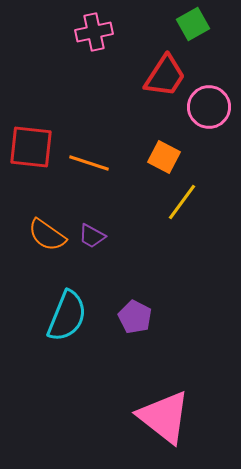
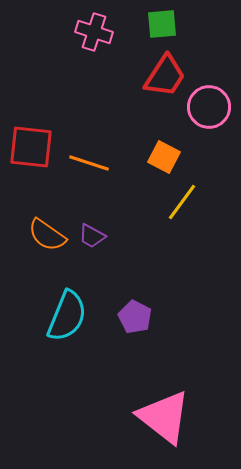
green square: moved 31 px left; rotated 24 degrees clockwise
pink cross: rotated 30 degrees clockwise
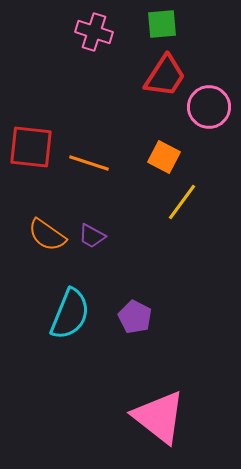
cyan semicircle: moved 3 px right, 2 px up
pink triangle: moved 5 px left
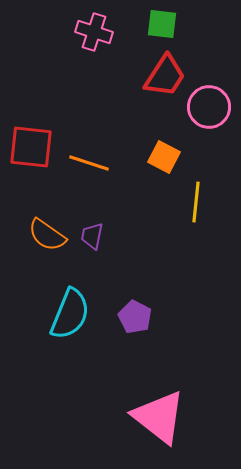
green square: rotated 12 degrees clockwise
yellow line: moved 14 px right; rotated 30 degrees counterclockwise
purple trapezoid: rotated 72 degrees clockwise
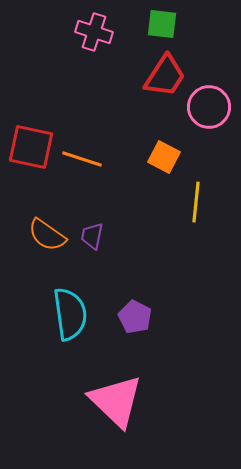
red square: rotated 6 degrees clockwise
orange line: moved 7 px left, 4 px up
cyan semicircle: rotated 30 degrees counterclockwise
pink triangle: moved 43 px left, 16 px up; rotated 6 degrees clockwise
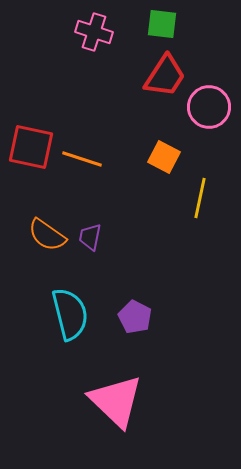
yellow line: moved 4 px right, 4 px up; rotated 6 degrees clockwise
purple trapezoid: moved 2 px left, 1 px down
cyan semicircle: rotated 6 degrees counterclockwise
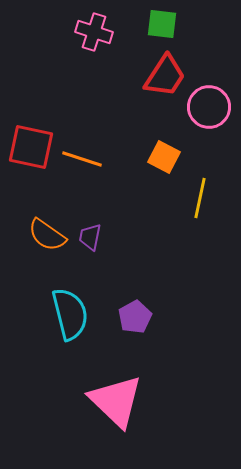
purple pentagon: rotated 16 degrees clockwise
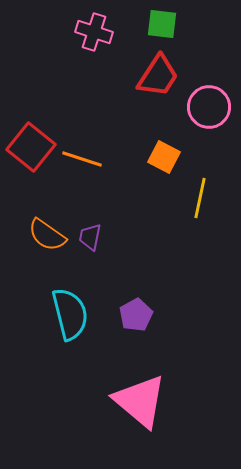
red trapezoid: moved 7 px left
red square: rotated 27 degrees clockwise
purple pentagon: moved 1 px right, 2 px up
pink triangle: moved 24 px right; rotated 4 degrees counterclockwise
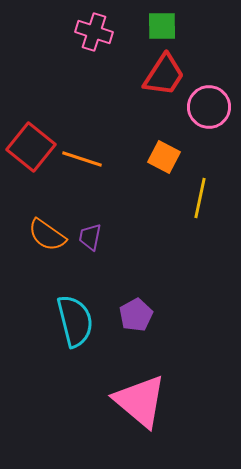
green square: moved 2 px down; rotated 8 degrees counterclockwise
red trapezoid: moved 6 px right, 1 px up
cyan semicircle: moved 5 px right, 7 px down
